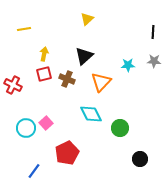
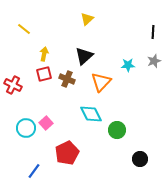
yellow line: rotated 48 degrees clockwise
gray star: rotated 24 degrees counterclockwise
green circle: moved 3 px left, 2 px down
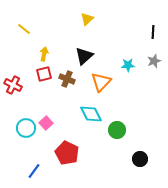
red pentagon: rotated 20 degrees counterclockwise
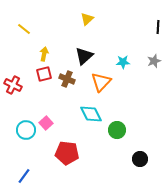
black line: moved 5 px right, 5 px up
cyan star: moved 5 px left, 3 px up
cyan circle: moved 2 px down
red pentagon: rotated 20 degrees counterclockwise
blue line: moved 10 px left, 5 px down
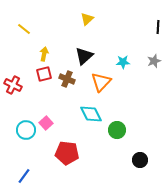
black circle: moved 1 px down
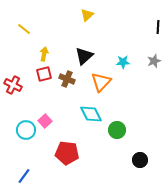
yellow triangle: moved 4 px up
pink square: moved 1 px left, 2 px up
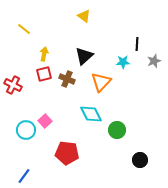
yellow triangle: moved 3 px left, 1 px down; rotated 40 degrees counterclockwise
black line: moved 21 px left, 17 px down
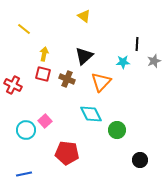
red square: moved 1 px left; rotated 28 degrees clockwise
blue line: moved 2 px up; rotated 42 degrees clockwise
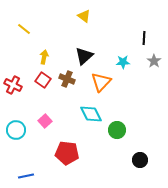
black line: moved 7 px right, 6 px up
yellow arrow: moved 3 px down
gray star: rotated 16 degrees counterclockwise
red square: moved 6 px down; rotated 21 degrees clockwise
cyan circle: moved 10 px left
blue line: moved 2 px right, 2 px down
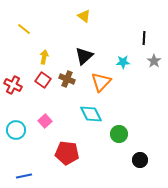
green circle: moved 2 px right, 4 px down
blue line: moved 2 px left
